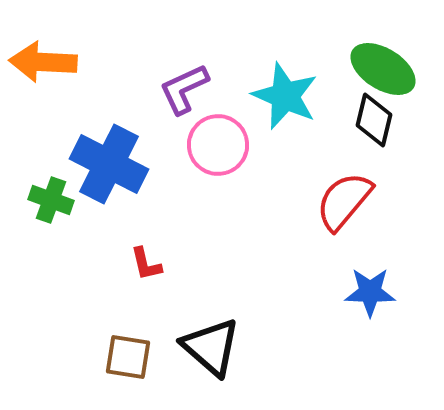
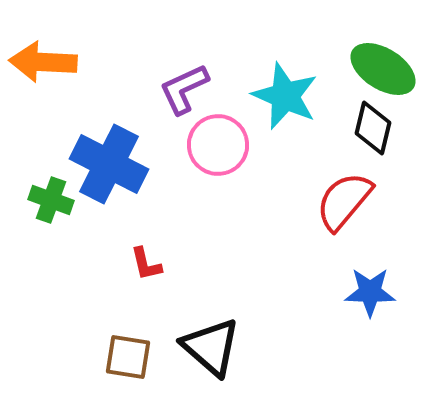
black diamond: moved 1 px left, 8 px down
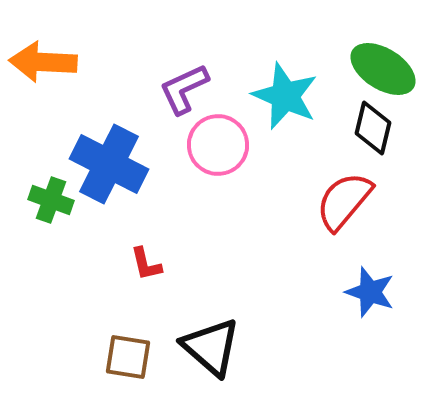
blue star: rotated 18 degrees clockwise
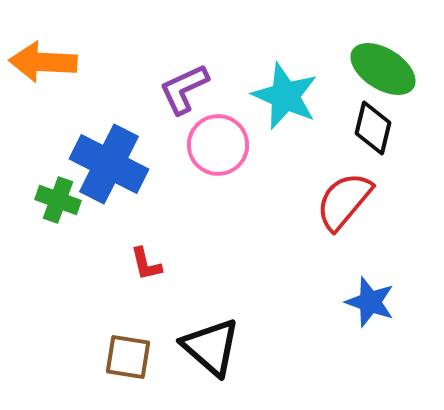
green cross: moved 7 px right
blue star: moved 10 px down
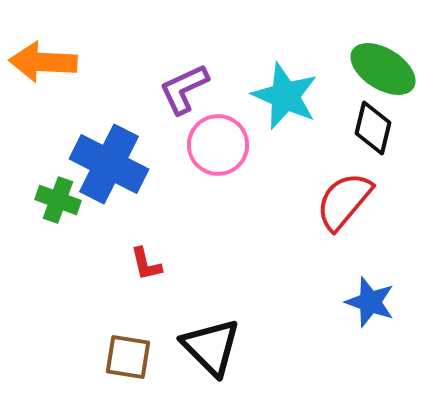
black triangle: rotated 4 degrees clockwise
